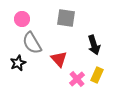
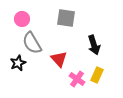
pink cross: rotated 14 degrees counterclockwise
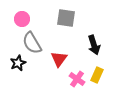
red triangle: rotated 18 degrees clockwise
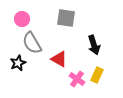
red triangle: rotated 36 degrees counterclockwise
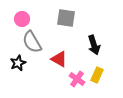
gray semicircle: moved 1 px up
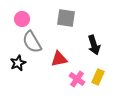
red triangle: rotated 42 degrees counterclockwise
yellow rectangle: moved 1 px right, 2 px down
